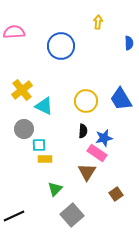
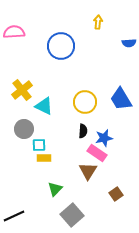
blue semicircle: rotated 88 degrees clockwise
yellow circle: moved 1 px left, 1 px down
yellow rectangle: moved 1 px left, 1 px up
brown triangle: moved 1 px right, 1 px up
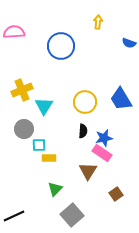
blue semicircle: rotated 24 degrees clockwise
yellow cross: rotated 15 degrees clockwise
cyan triangle: rotated 36 degrees clockwise
pink rectangle: moved 5 px right
yellow rectangle: moved 5 px right
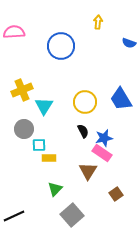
black semicircle: rotated 32 degrees counterclockwise
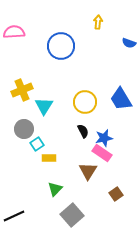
cyan square: moved 2 px left, 1 px up; rotated 32 degrees counterclockwise
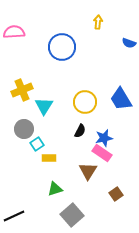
blue circle: moved 1 px right, 1 px down
black semicircle: moved 3 px left; rotated 56 degrees clockwise
green triangle: rotated 28 degrees clockwise
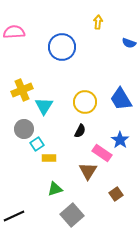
blue star: moved 16 px right, 2 px down; rotated 24 degrees counterclockwise
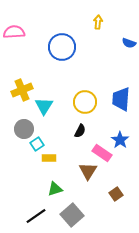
blue trapezoid: rotated 35 degrees clockwise
black line: moved 22 px right; rotated 10 degrees counterclockwise
